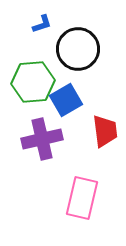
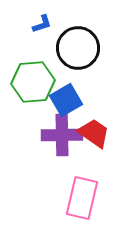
black circle: moved 1 px up
red trapezoid: moved 11 px left, 2 px down; rotated 48 degrees counterclockwise
purple cross: moved 20 px right, 4 px up; rotated 12 degrees clockwise
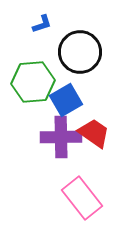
black circle: moved 2 px right, 4 px down
purple cross: moved 1 px left, 2 px down
pink rectangle: rotated 51 degrees counterclockwise
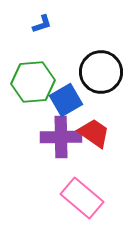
black circle: moved 21 px right, 20 px down
pink rectangle: rotated 12 degrees counterclockwise
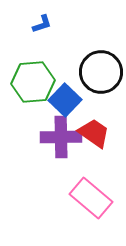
blue square: moved 1 px left; rotated 16 degrees counterclockwise
pink rectangle: moved 9 px right
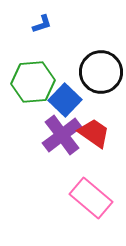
purple cross: moved 1 px right, 2 px up; rotated 36 degrees counterclockwise
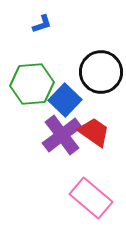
green hexagon: moved 1 px left, 2 px down
red trapezoid: moved 1 px up
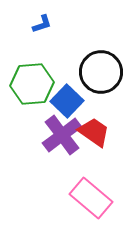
blue square: moved 2 px right, 1 px down
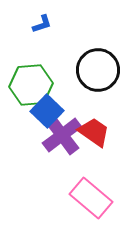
black circle: moved 3 px left, 2 px up
green hexagon: moved 1 px left, 1 px down
blue square: moved 20 px left, 10 px down
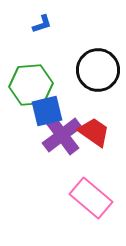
blue square: rotated 32 degrees clockwise
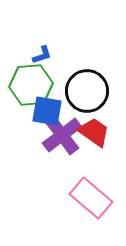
blue L-shape: moved 31 px down
black circle: moved 11 px left, 21 px down
blue square: rotated 24 degrees clockwise
